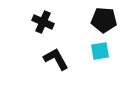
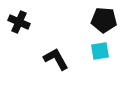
black cross: moved 24 px left
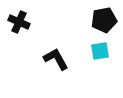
black pentagon: rotated 15 degrees counterclockwise
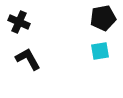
black pentagon: moved 1 px left, 2 px up
black L-shape: moved 28 px left
